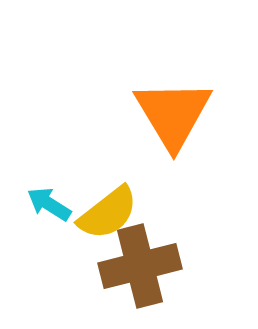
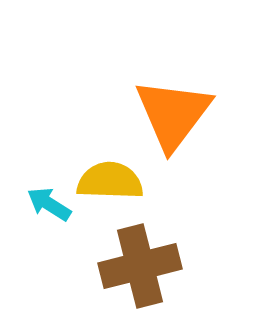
orange triangle: rotated 8 degrees clockwise
yellow semicircle: moved 2 px right, 32 px up; rotated 140 degrees counterclockwise
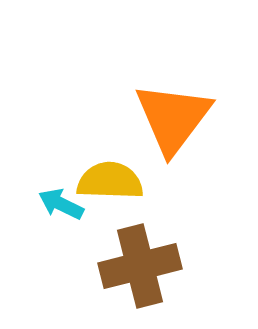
orange triangle: moved 4 px down
cyan arrow: moved 12 px right; rotated 6 degrees counterclockwise
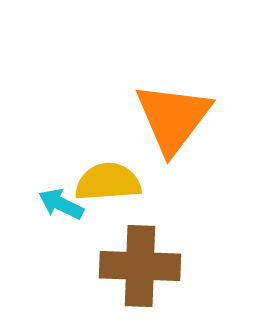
yellow semicircle: moved 2 px left, 1 px down; rotated 6 degrees counterclockwise
brown cross: rotated 16 degrees clockwise
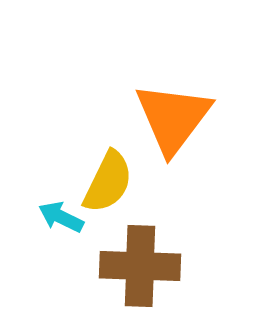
yellow semicircle: rotated 120 degrees clockwise
cyan arrow: moved 13 px down
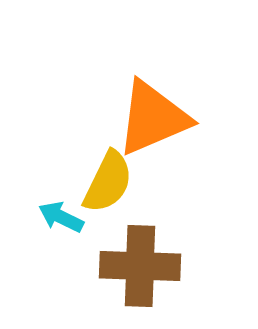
orange triangle: moved 20 px left; rotated 30 degrees clockwise
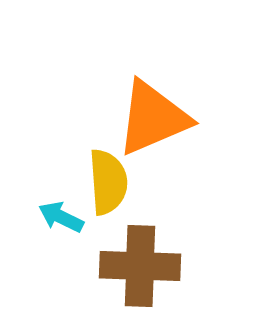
yellow semicircle: rotated 30 degrees counterclockwise
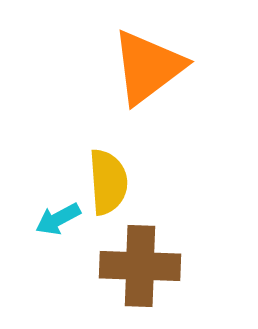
orange triangle: moved 5 px left, 51 px up; rotated 14 degrees counterclockwise
cyan arrow: moved 3 px left, 2 px down; rotated 54 degrees counterclockwise
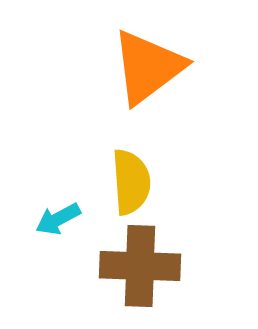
yellow semicircle: moved 23 px right
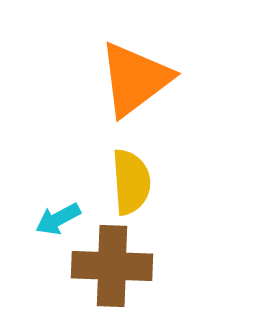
orange triangle: moved 13 px left, 12 px down
brown cross: moved 28 px left
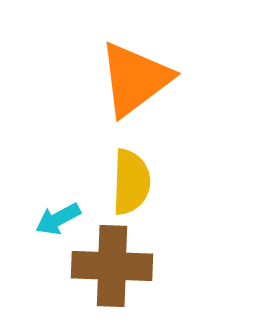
yellow semicircle: rotated 6 degrees clockwise
